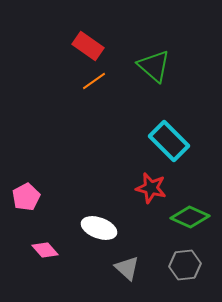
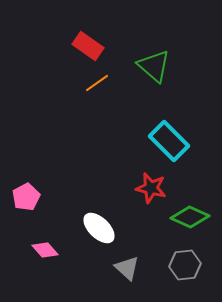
orange line: moved 3 px right, 2 px down
white ellipse: rotated 24 degrees clockwise
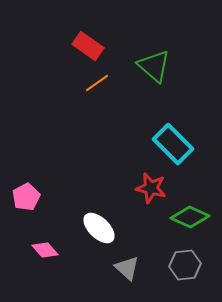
cyan rectangle: moved 4 px right, 3 px down
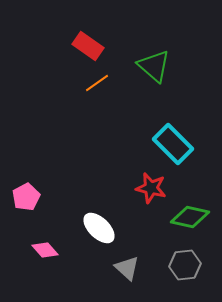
green diamond: rotated 12 degrees counterclockwise
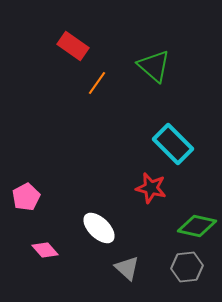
red rectangle: moved 15 px left
orange line: rotated 20 degrees counterclockwise
green diamond: moved 7 px right, 9 px down
gray hexagon: moved 2 px right, 2 px down
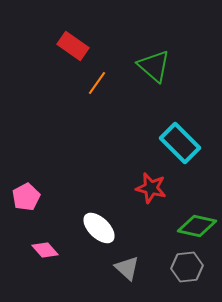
cyan rectangle: moved 7 px right, 1 px up
